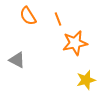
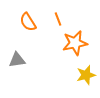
orange semicircle: moved 6 px down
gray triangle: rotated 36 degrees counterclockwise
yellow star: moved 5 px up
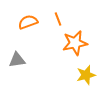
orange semicircle: rotated 102 degrees clockwise
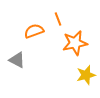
orange semicircle: moved 6 px right, 9 px down
gray triangle: rotated 36 degrees clockwise
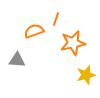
orange line: moved 2 px left; rotated 40 degrees clockwise
orange star: moved 2 px left
gray triangle: rotated 24 degrees counterclockwise
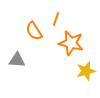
orange semicircle: rotated 102 degrees counterclockwise
orange star: moved 2 px left; rotated 25 degrees clockwise
yellow star: moved 4 px up
